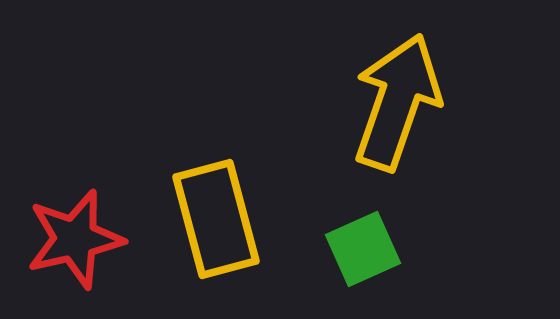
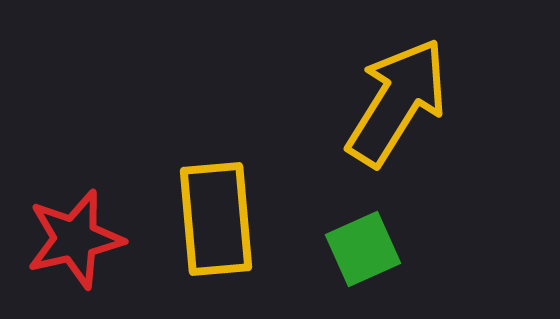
yellow arrow: rotated 13 degrees clockwise
yellow rectangle: rotated 10 degrees clockwise
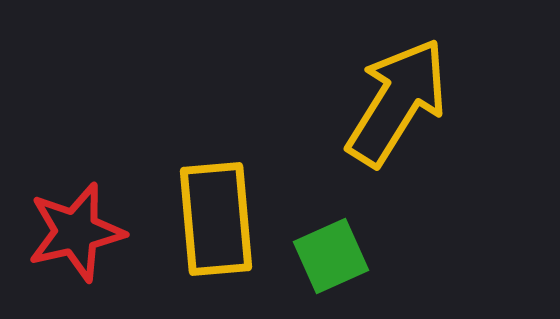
red star: moved 1 px right, 7 px up
green square: moved 32 px left, 7 px down
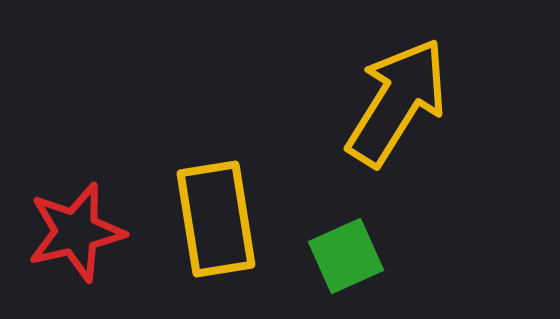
yellow rectangle: rotated 4 degrees counterclockwise
green square: moved 15 px right
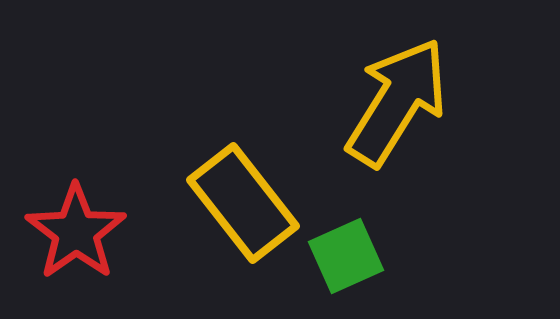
yellow rectangle: moved 27 px right, 16 px up; rotated 29 degrees counterclockwise
red star: rotated 22 degrees counterclockwise
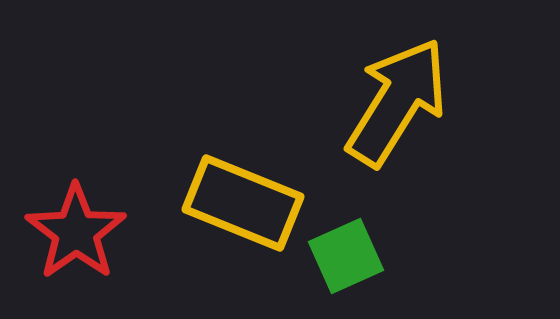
yellow rectangle: rotated 30 degrees counterclockwise
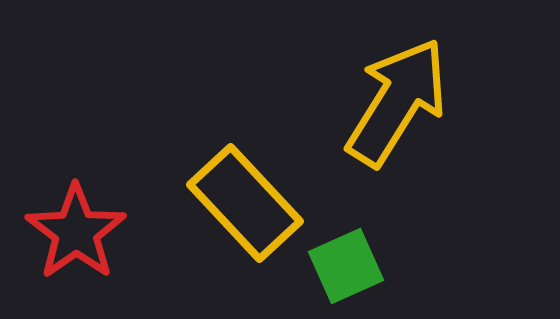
yellow rectangle: moved 2 px right; rotated 25 degrees clockwise
green square: moved 10 px down
